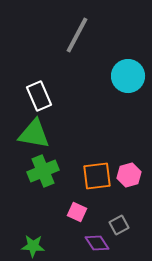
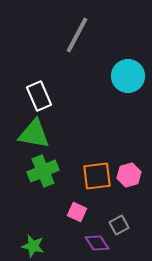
green star: rotated 10 degrees clockwise
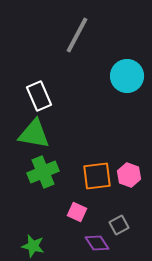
cyan circle: moved 1 px left
green cross: moved 1 px down
pink hexagon: rotated 25 degrees counterclockwise
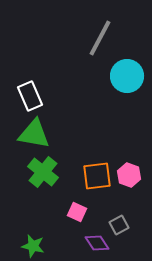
gray line: moved 23 px right, 3 px down
white rectangle: moved 9 px left
green cross: rotated 28 degrees counterclockwise
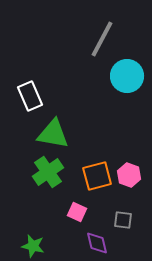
gray line: moved 2 px right, 1 px down
green triangle: moved 19 px right
green cross: moved 5 px right; rotated 16 degrees clockwise
orange square: rotated 8 degrees counterclockwise
gray square: moved 4 px right, 5 px up; rotated 36 degrees clockwise
purple diamond: rotated 20 degrees clockwise
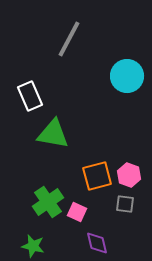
gray line: moved 33 px left
green cross: moved 30 px down
gray square: moved 2 px right, 16 px up
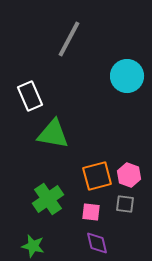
green cross: moved 3 px up
pink square: moved 14 px right; rotated 18 degrees counterclockwise
